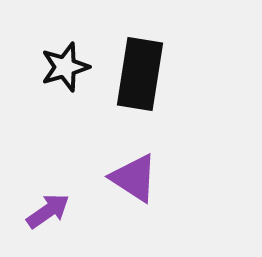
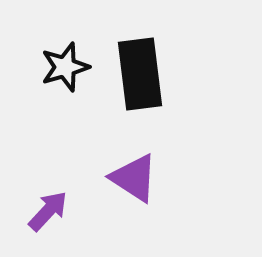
black rectangle: rotated 16 degrees counterclockwise
purple arrow: rotated 12 degrees counterclockwise
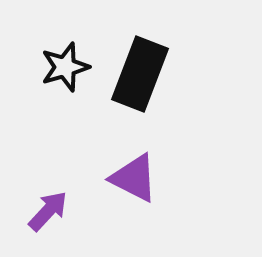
black rectangle: rotated 28 degrees clockwise
purple triangle: rotated 6 degrees counterclockwise
